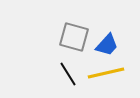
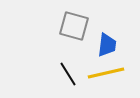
gray square: moved 11 px up
blue trapezoid: rotated 35 degrees counterclockwise
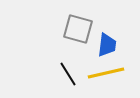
gray square: moved 4 px right, 3 px down
